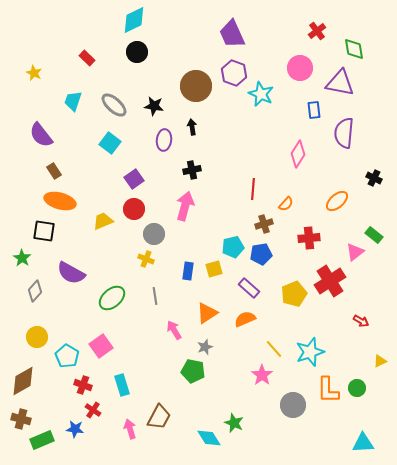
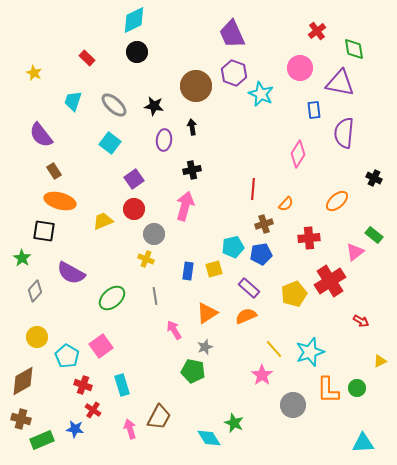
orange semicircle at (245, 319): moved 1 px right, 3 px up
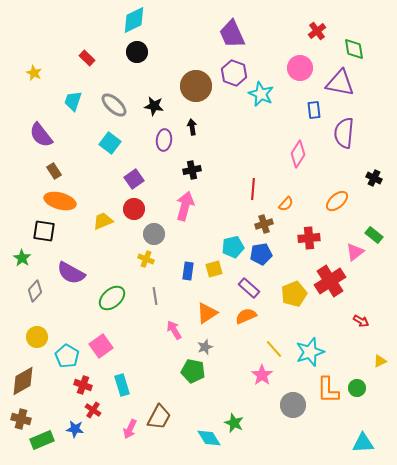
pink arrow at (130, 429): rotated 138 degrees counterclockwise
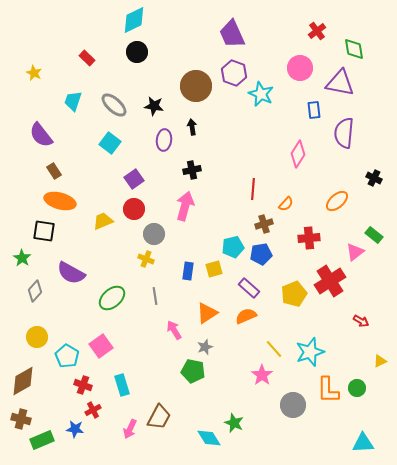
red cross at (93, 410): rotated 28 degrees clockwise
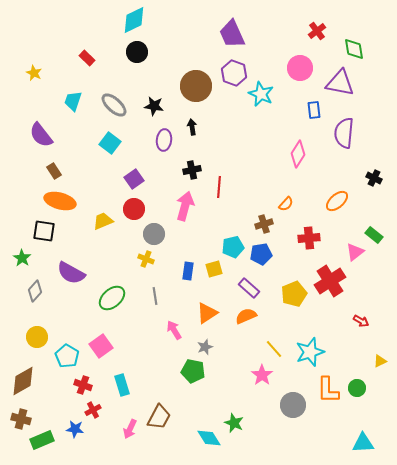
red line at (253, 189): moved 34 px left, 2 px up
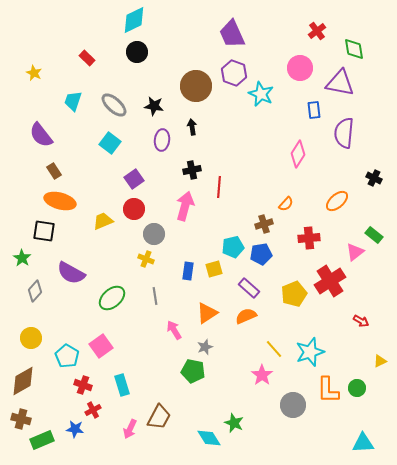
purple ellipse at (164, 140): moved 2 px left
yellow circle at (37, 337): moved 6 px left, 1 px down
